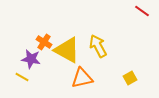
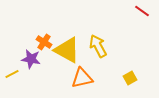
yellow line: moved 10 px left, 3 px up; rotated 56 degrees counterclockwise
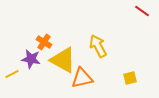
yellow triangle: moved 4 px left, 10 px down
yellow square: rotated 16 degrees clockwise
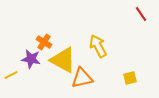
red line: moved 1 px left, 3 px down; rotated 21 degrees clockwise
yellow line: moved 1 px left, 1 px down
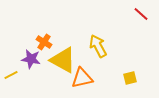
red line: rotated 14 degrees counterclockwise
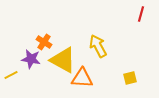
red line: rotated 63 degrees clockwise
orange triangle: rotated 15 degrees clockwise
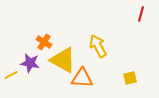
purple star: moved 1 px left, 4 px down
